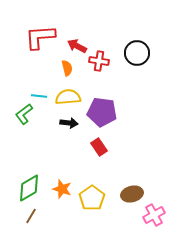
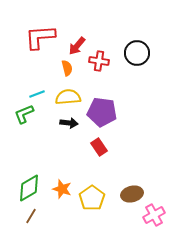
red arrow: rotated 78 degrees counterclockwise
cyan line: moved 2 px left, 2 px up; rotated 28 degrees counterclockwise
green L-shape: rotated 15 degrees clockwise
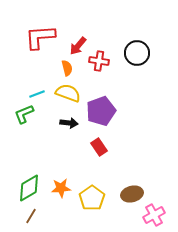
red arrow: moved 1 px right
yellow semicircle: moved 4 px up; rotated 25 degrees clockwise
purple pentagon: moved 1 px left, 1 px up; rotated 28 degrees counterclockwise
orange star: moved 1 px left, 1 px up; rotated 24 degrees counterclockwise
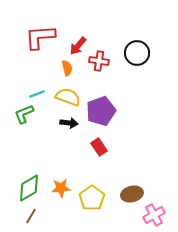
yellow semicircle: moved 4 px down
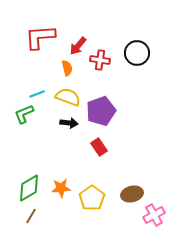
red cross: moved 1 px right, 1 px up
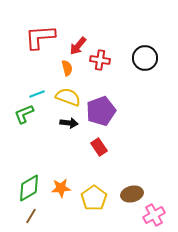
black circle: moved 8 px right, 5 px down
yellow pentagon: moved 2 px right
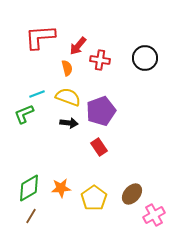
brown ellipse: rotated 35 degrees counterclockwise
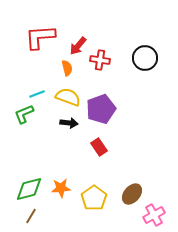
purple pentagon: moved 2 px up
green diamond: moved 1 px down; rotated 16 degrees clockwise
